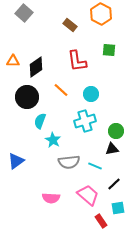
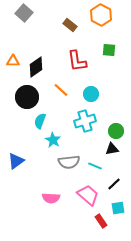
orange hexagon: moved 1 px down
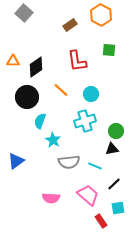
brown rectangle: rotated 72 degrees counterclockwise
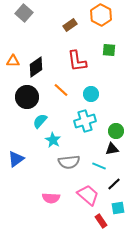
cyan semicircle: rotated 21 degrees clockwise
blue triangle: moved 2 px up
cyan line: moved 4 px right
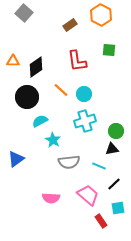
cyan circle: moved 7 px left
cyan semicircle: rotated 21 degrees clockwise
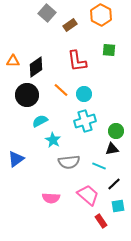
gray square: moved 23 px right
black circle: moved 2 px up
cyan square: moved 2 px up
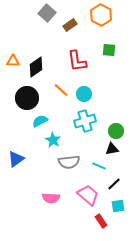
black circle: moved 3 px down
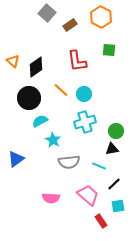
orange hexagon: moved 2 px down
orange triangle: rotated 40 degrees clockwise
black circle: moved 2 px right
cyan cross: moved 1 px down
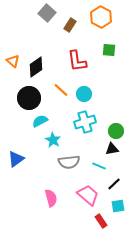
brown rectangle: rotated 24 degrees counterclockwise
pink semicircle: rotated 108 degrees counterclockwise
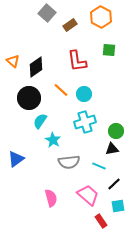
brown rectangle: rotated 24 degrees clockwise
cyan semicircle: rotated 28 degrees counterclockwise
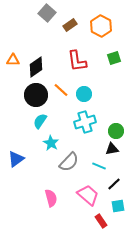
orange hexagon: moved 9 px down
green square: moved 5 px right, 8 px down; rotated 24 degrees counterclockwise
orange triangle: moved 1 px up; rotated 40 degrees counterclockwise
black circle: moved 7 px right, 3 px up
cyan star: moved 2 px left, 3 px down
gray semicircle: rotated 40 degrees counterclockwise
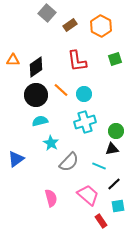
green square: moved 1 px right, 1 px down
cyan semicircle: rotated 42 degrees clockwise
